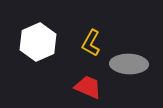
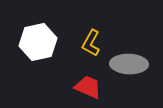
white hexagon: rotated 12 degrees clockwise
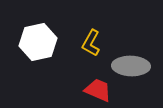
gray ellipse: moved 2 px right, 2 px down
red trapezoid: moved 10 px right, 3 px down
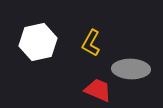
gray ellipse: moved 3 px down
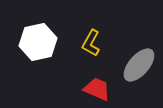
gray ellipse: moved 8 px right, 4 px up; rotated 51 degrees counterclockwise
red trapezoid: moved 1 px left, 1 px up
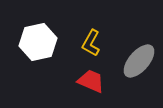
gray ellipse: moved 4 px up
red trapezoid: moved 6 px left, 8 px up
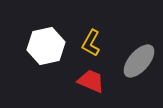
white hexagon: moved 8 px right, 4 px down
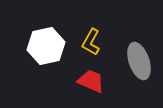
yellow L-shape: moved 1 px up
gray ellipse: rotated 60 degrees counterclockwise
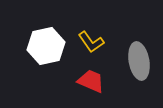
yellow L-shape: rotated 64 degrees counterclockwise
gray ellipse: rotated 9 degrees clockwise
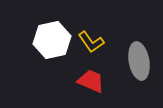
white hexagon: moved 6 px right, 6 px up
